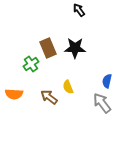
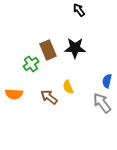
brown rectangle: moved 2 px down
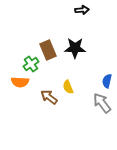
black arrow: moved 3 px right; rotated 120 degrees clockwise
orange semicircle: moved 6 px right, 12 px up
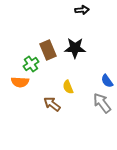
blue semicircle: rotated 48 degrees counterclockwise
brown arrow: moved 3 px right, 7 px down
